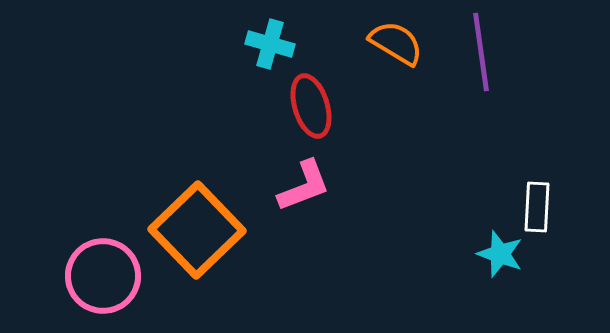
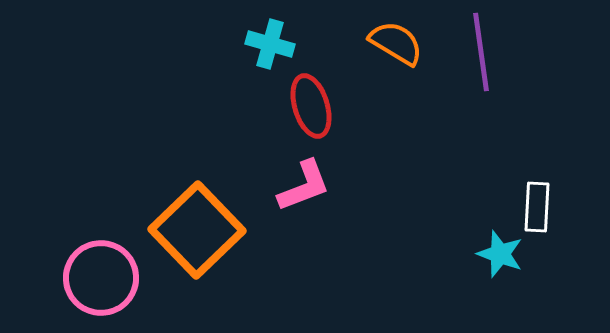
pink circle: moved 2 px left, 2 px down
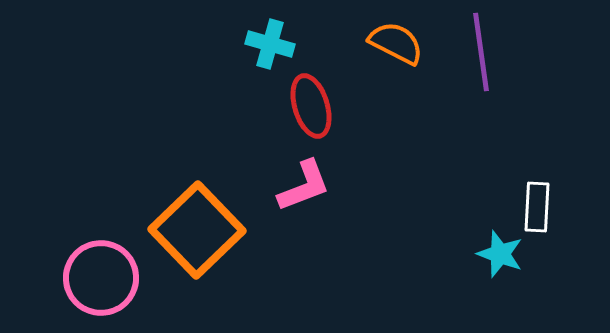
orange semicircle: rotated 4 degrees counterclockwise
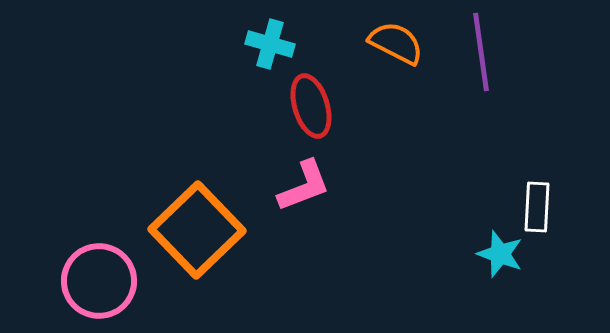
pink circle: moved 2 px left, 3 px down
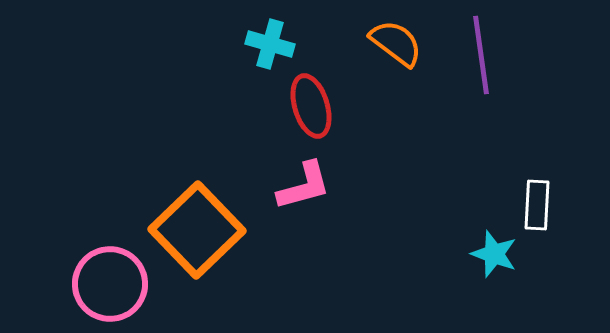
orange semicircle: rotated 10 degrees clockwise
purple line: moved 3 px down
pink L-shape: rotated 6 degrees clockwise
white rectangle: moved 2 px up
cyan star: moved 6 px left
pink circle: moved 11 px right, 3 px down
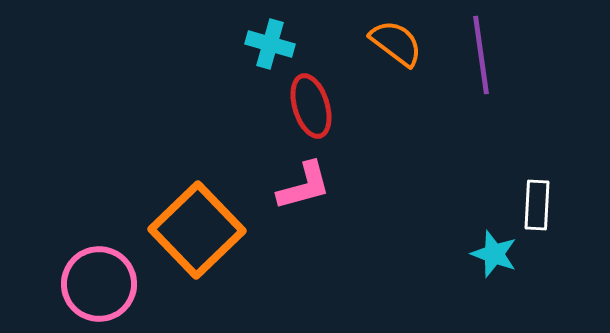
pink circle: moved 11 px left
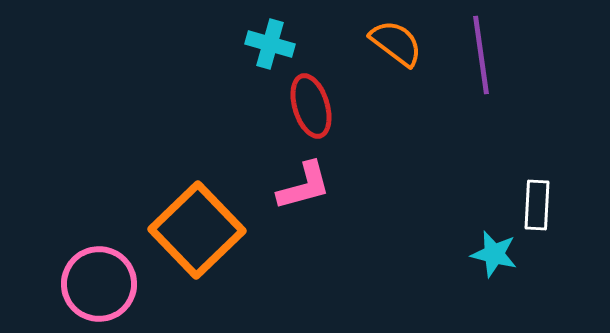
cyan star: rotated 6 degrees counterclockwise
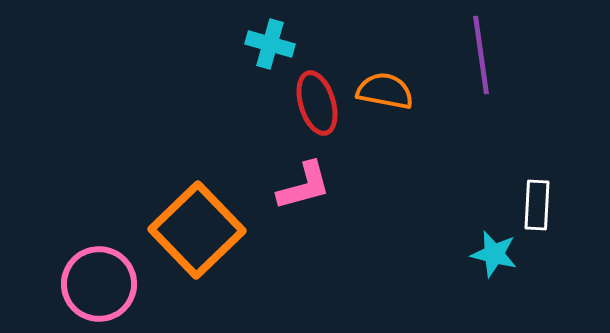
orange semicircle: moved 11 px left, 48 px down; rotated 26 degrees counterclockwise
red ellipse: moved 6 px right, 3 px up
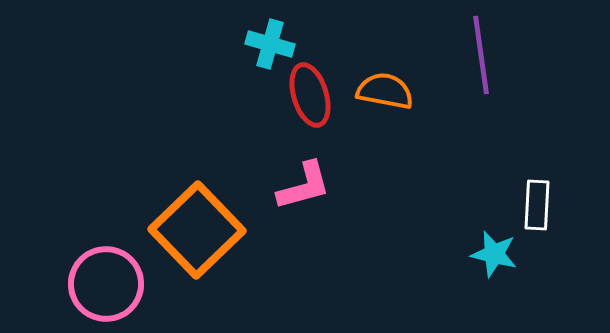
red ellipse: moved 7 px left, 8 px up
pink circle: moved 7 px right
